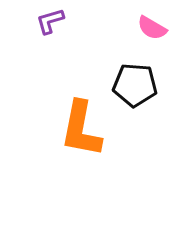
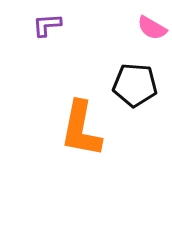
purple L-shape: moved 3 px left, 4 px down; rotated 12 degrees clockwise
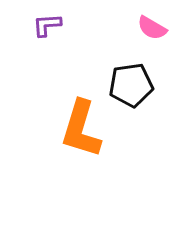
black pentagon: moved 4 px left; rotated 12 degrees counterclockwise
orange L-shape: rotated 6 degrees clockwise
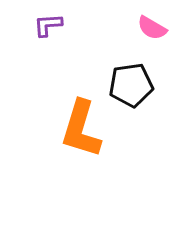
purple L-shape: moved 1 px right
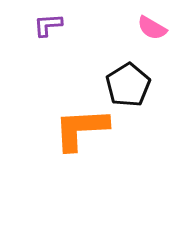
black pentagon: moved 3 px left; rotated 24 degrees counterclockwise
orange L-shape: rotated 70 degrees clockwise
